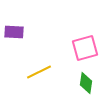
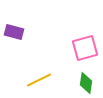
purple rectangle: rotated 12 degrees clockwise
yellow line: moved 8 px down
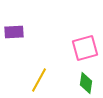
purple rectangle: rotated 18 degrees counterclockwise
yellow line: rotated 35 degrees counterclockwise
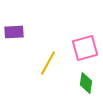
yellow line: moved 9 px right, 17 px up
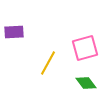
green diamond: rotated 45 degrees counterclockwise
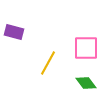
purple rectangle: rotated 18 degrees clockwise
pink square: moved 1 px right; rotated 16 degrees clockwise
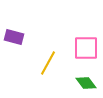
purple rectangle: moved 5 px down
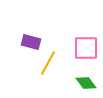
purple rectangle: moved 17 px right, 5 px down
